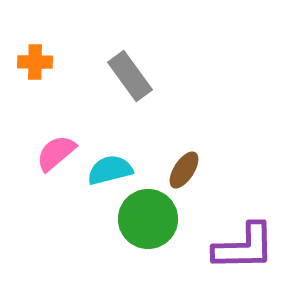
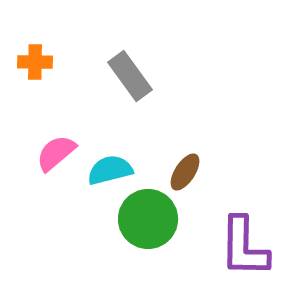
brown ellipse: moved 1 px right, 2 px down
purple L-shape: rotated 92 degrees clockwise
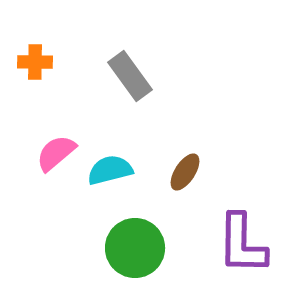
green circle: moved 13 px left, 29 px down
purple L-shape: moved 2 px left, 3 px up
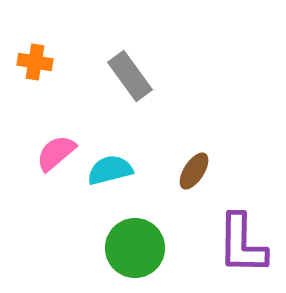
orange cross: rotated 8 degrees clockwise
brown ellipse: moved 9 px right, 1 px up
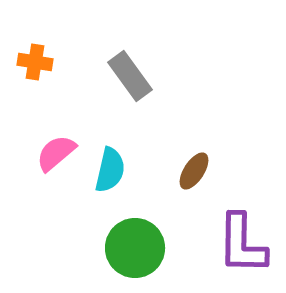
cyan semicircle: rotated 117 degrees clockwise
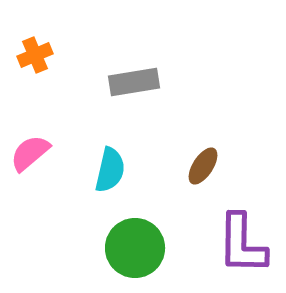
orange cross: moved 7 px up; rotated 32 degrees counterclockwise
gray rectangle: moved 4 px right, 6 px down; rotated 63 degrees counterclockwise
pink semicircle: moved 26 px left
brown ellipse: moved 9 px right, 5 px up
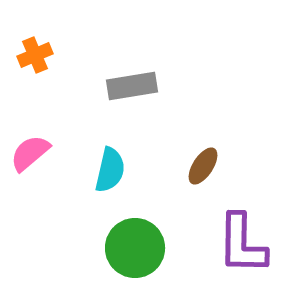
gray rectangle: moved 2 px left, 4 px down
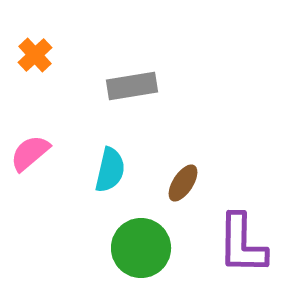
orange cross: rotated 20 degrees counterclockwise
brown ellipse: moved 20 px left, 17 px down
green circle: moved 6 px right
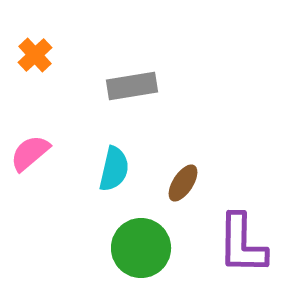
cyan semicircle: moved 4 px right, 1 px up
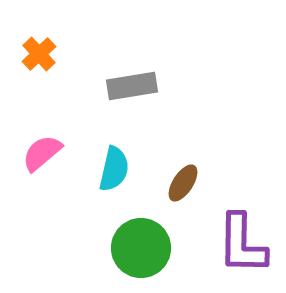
orange cross: moved 4 px right, 1 px up
pink semicircle: moved 12 px right
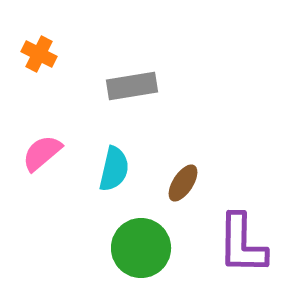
orange cross: rotated 20 degrees counterclockwise
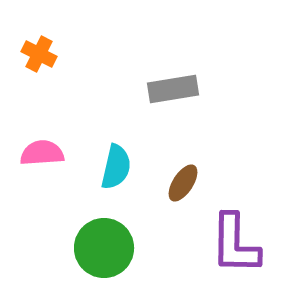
gray rectangle: moved 41 px right, 3 px down
pink semicircle: rotated 36 degrees clockwise
cyan semicircle: moved 2 px right, 2 px up
purple L-shape: moved 7 px left
green circle: moved 37 px left
